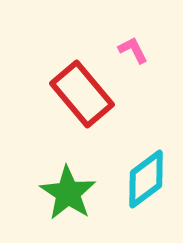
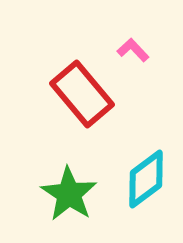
pink L-shape: rotated 16 degrees counterclockwise
green star: moved 1 px right, 1 px down
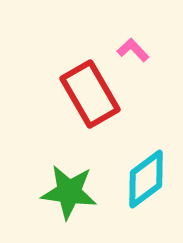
red rectangle: moved 8 px right; rotated 10 degrees clockwise
green star: moved 2 px up; rotated 26 degrees counterclockwise
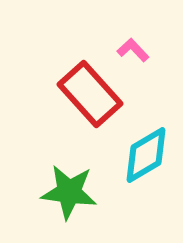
red rectangle: rotated 12 degrees counterclockwise
cyan diamond: moved 24 px up; rotated 6 degrees clockwise
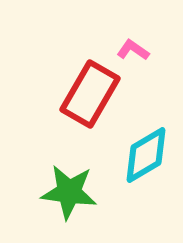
pink L-shape: rotated 12 degrees counterclockwise
red rectangle: rotated 72 degrees clockwise
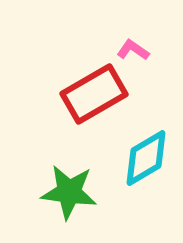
red rectangle: moved 4 px right; rotated 30 degrees clockwise
cyan diamond: moved 3 px down
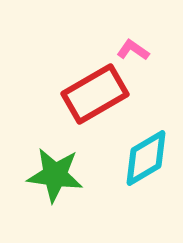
red rectangle: moved 1 px right
green star: moved 14 px left, 17 px up
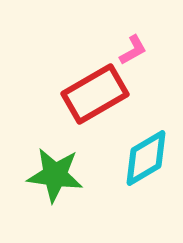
pink L-shape: rotated 116 degrees clockwise
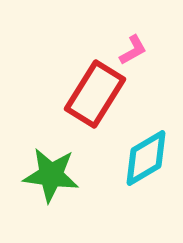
red rectangle: rotated 28 degrees counterclockwise
green star: moved 4 px left
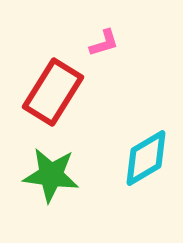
pink L-shape: moved 29 px left, 7 px up; rotated 12 degrees clockwise
red rectangle: moved 42 px left, 2 px up
